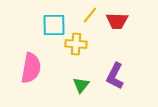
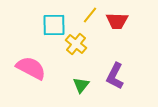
yellow cross: rotated 35 degrees clockwise
pink semicircle: rotated 72 degrees counterclockwise
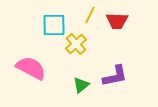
yellow line: rotated 12 degrees counterclockwise
yellow cross: rotated 10 degrees clockwise
purple L-shape: rotated 128 degrees counterclockwise
green triangle: rotated 12 degrees clockwise
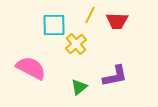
green triangle: moved 2 px left, 2 px down
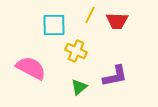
yellow cross: moved 7 px down; rotated 25 degrees counterclockwise
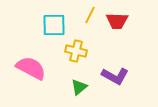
yellow cross: rotated 10 degrees counterclockwise
purple L-shape: rotated 40 degrees clockwise
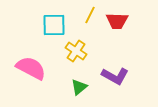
yellow cross: rotated 20 degrees clockwise
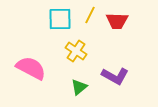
cyan square: moved 6 px right, 6 px up
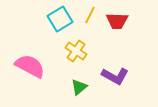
cyan square: rotated 30 degrees counterclockwise
pink semicircle: moved 1 px left, 2 px up
